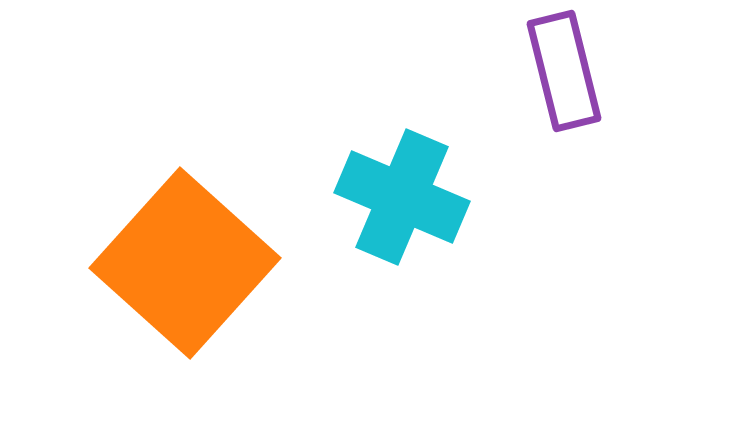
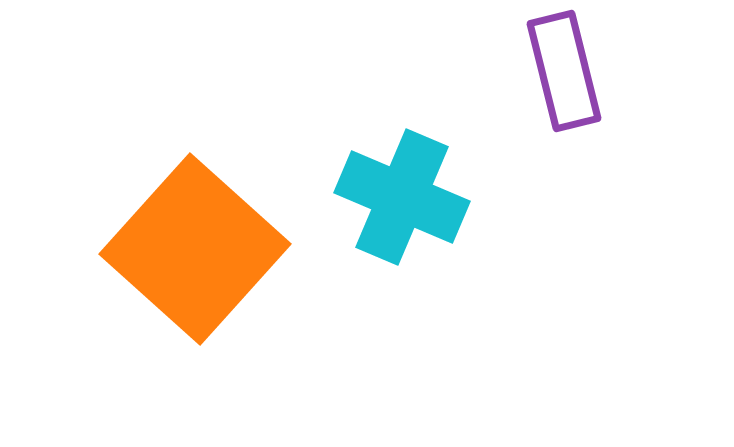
orange square: moved 10 px right, 14 px up
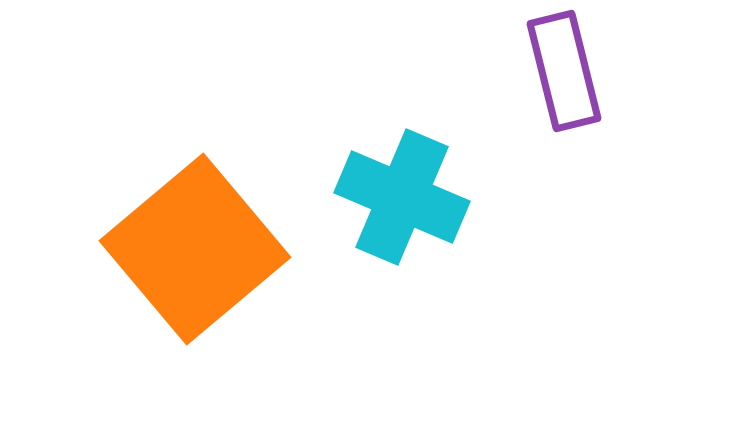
orange square: rotated 8 degrees clockwise
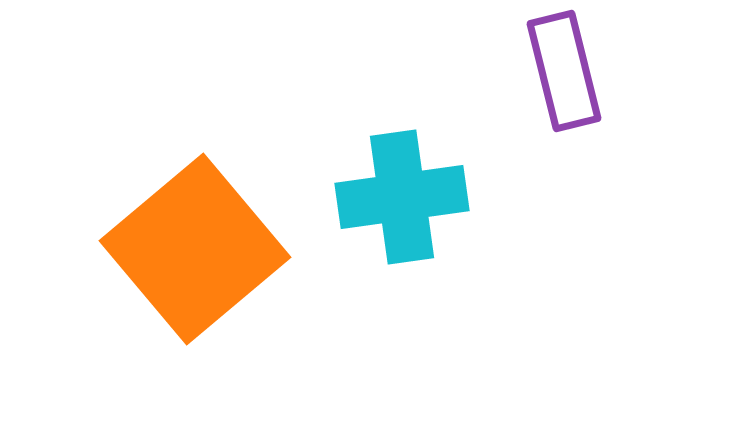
cyan cross: rotated 31 degrees counterclockwise
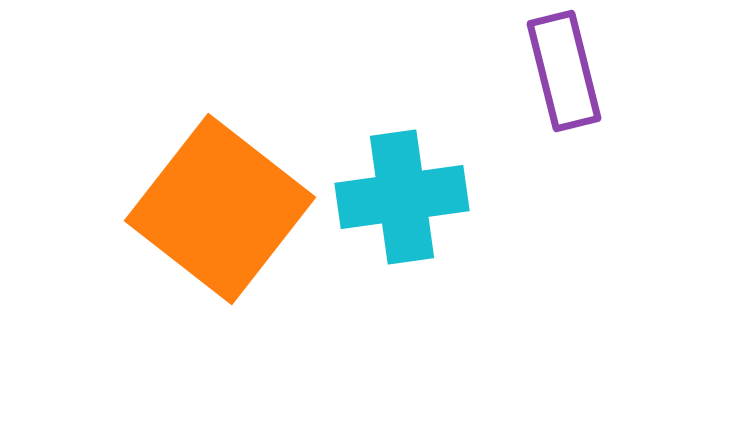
orange square: moved 25 px right, 40 px up; rotated 12 degrees counterclockwise
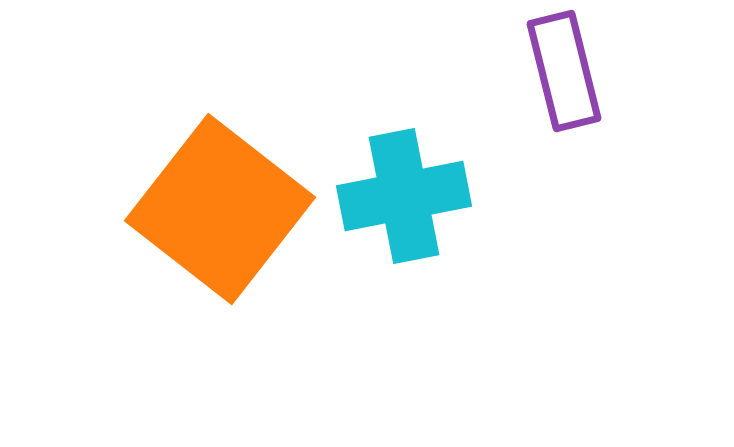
cyan cross: moved 2 px right, 1 px up; rotated 3 degrees counterclockwise
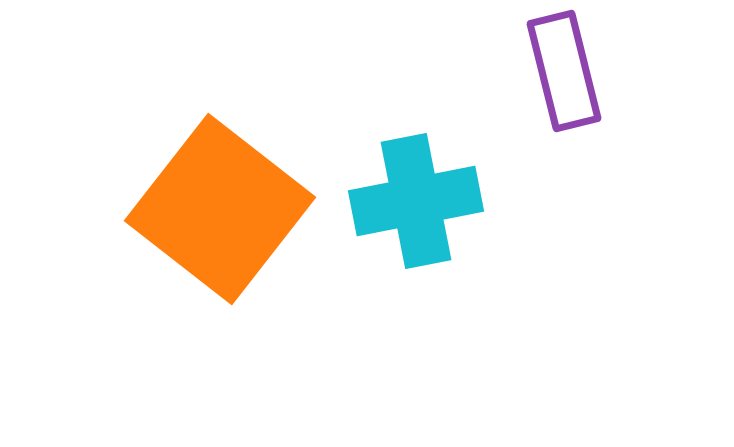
cyan cross: moved 12 px right, 5 px down
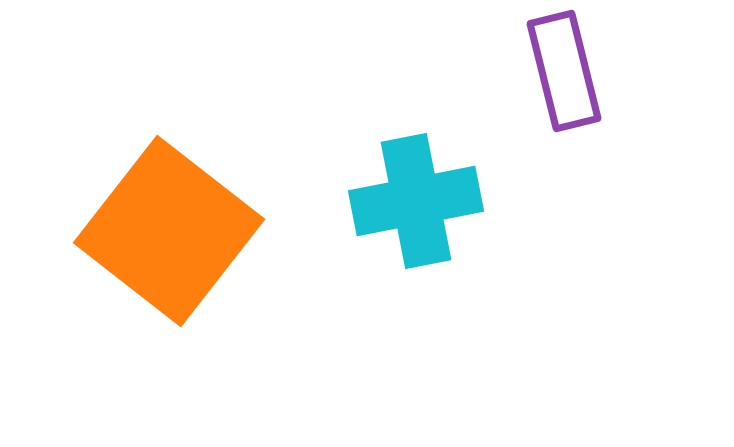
orange square: moved 51 px left, 22 px down
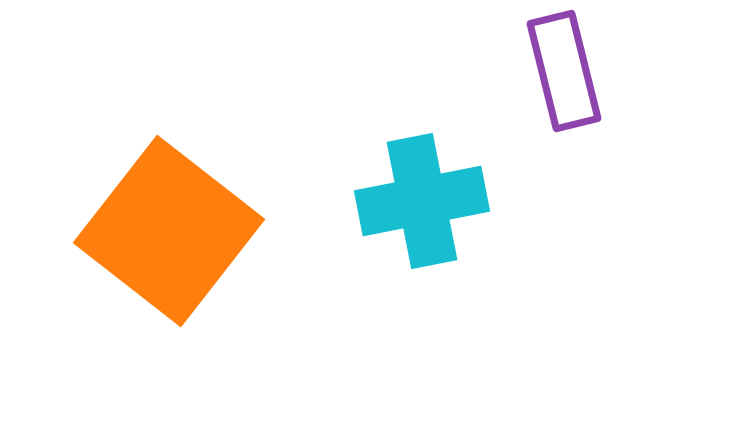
cyan cross: moved 6 px right
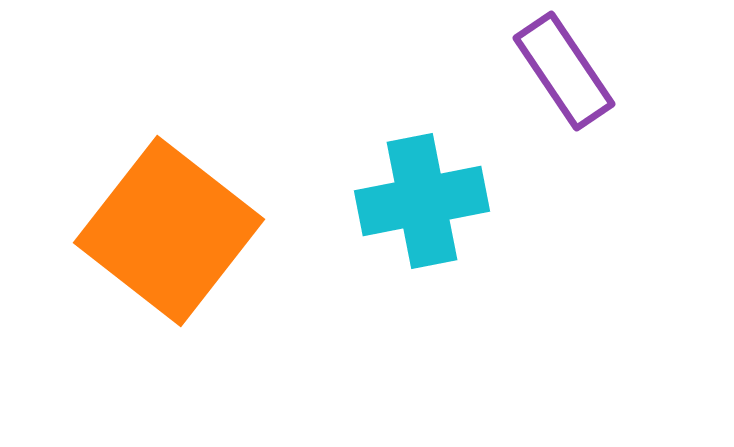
purple rectangle: rotated 20 degrees counterclockwise
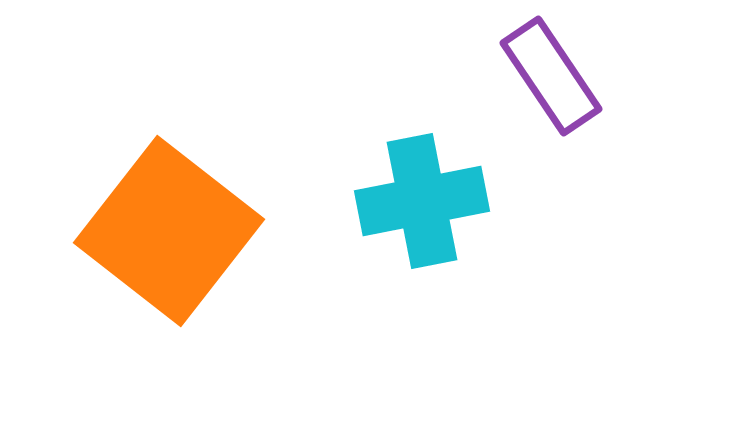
purple rectangle: moved 13 px left, 5 px down
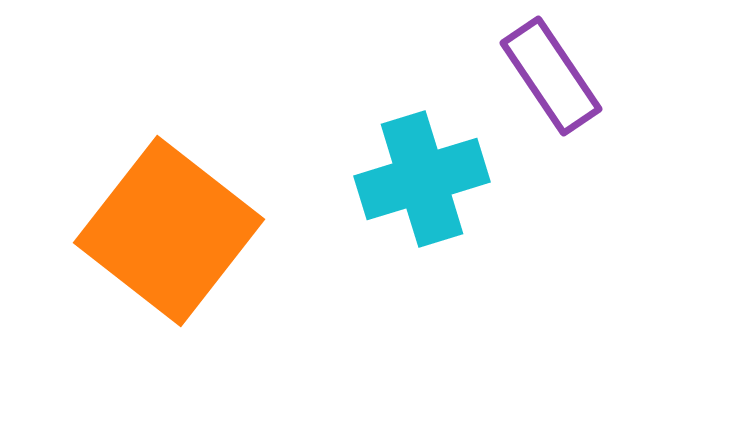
cyan cross: moved 22 px up; rotated 6 degrees counterclockwise
